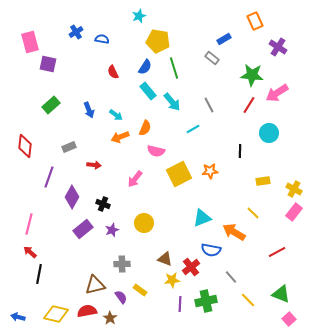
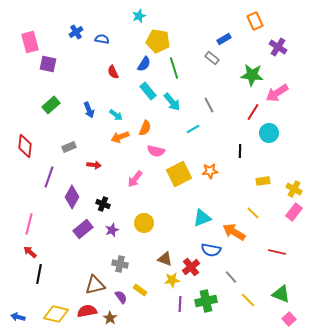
blue semicircle at (145, 67): moved 1 px left, 3 px up
red line at (249, 105): moved 4 px right, 7 px down
red line at (277, 252): rotated 42 degrees clockwise
gray cross at (122, 264): moved 2 px left; rotated 14 degrees clockwise
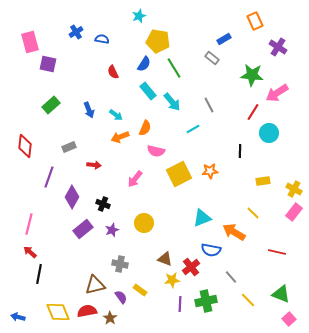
green line at (174, 68): rotated 15 degrees counterclockwise
yellow diamond at (56, 314): moved 2 px right, 2 px up; rotated 55 degrees clockwise
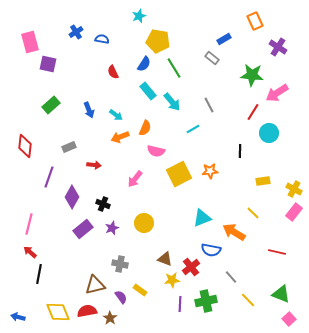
purple star at (112, 230): moved 2 px up
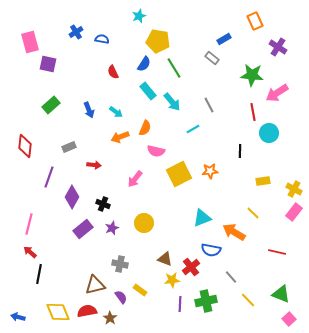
red line at (253, 112): rotated 42 degrees counterclockwise
cyan arrow at (116, 115): moved 3 px up
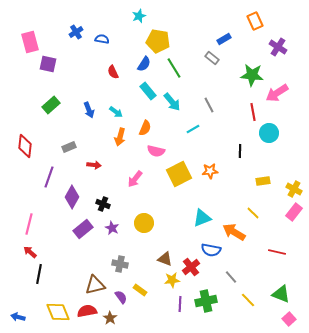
orange arrow at (120, 137): rotated 54 degrees counterclockwise
purple star at (112, 228): rotated 24 degrees counterclockwise
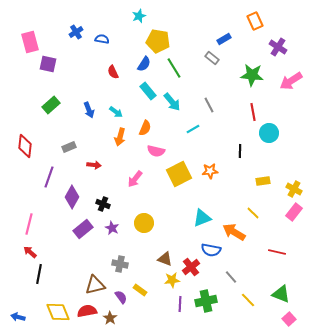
pink arrow at (277, 93): moved 14 px right, 12 px up
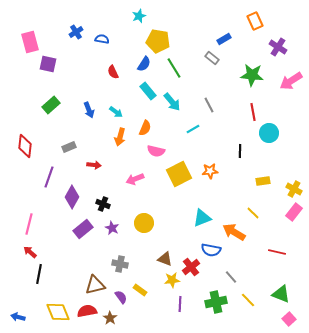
pink arrow at (135, 179): rotated 30 degrees clockwise
green cross at (206, 301): moved 10 px right, 1 px down
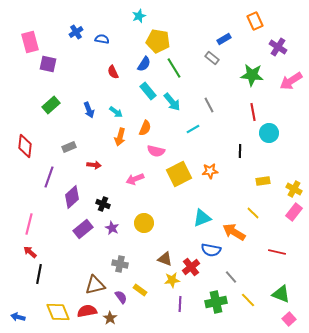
purple diamond at (72, 197): rotated 20 degrees clockwise
